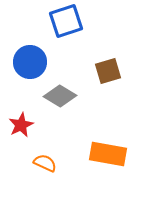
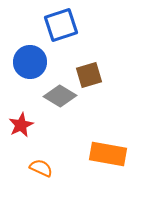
blue square: moved 5 px left, 4 px down
brown square: moved 19 px left, 4 px down
orange semicircle: moved 4 px left, 5 px down
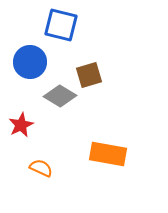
blue square: rotated 32 degrees clockwise
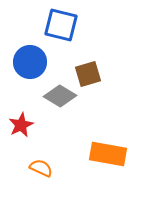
brown square: moved 1 px left, 1 px up
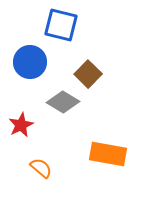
brown square: rotated 28 degrees counterclockwise
gray diamond: moved 3 px right, 6 px down
orange semicircle: rotated 15 degrees clockwise
